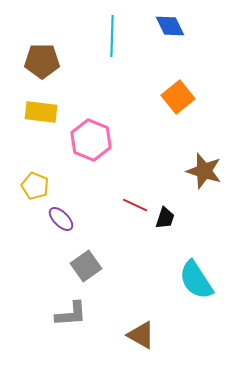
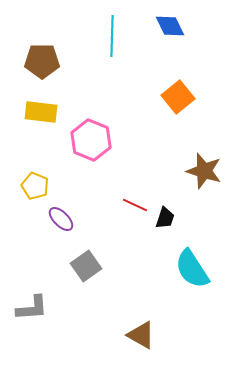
cyan semicircle: moved 4 px left, 11 px up
gray L-shape: moved 39 px left, 6 px up
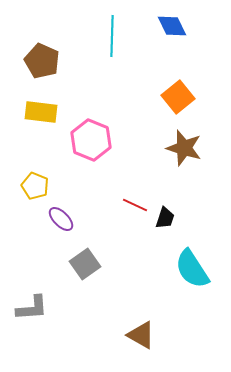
blue diamond: moved 2 px right
brown pentagon: rotated 24 degrees clockwise
brown star: moved 20 px left, 23 px up
gray square: moved 1 px left, 2 px up
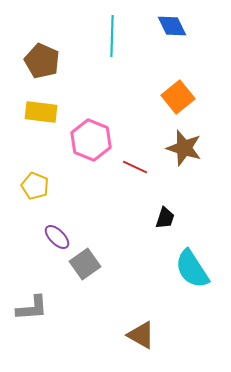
red line: moved 38 px up
purple ellipse: moved 4 px left, 18 px down
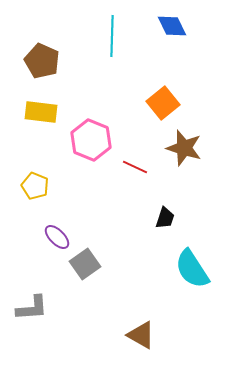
orange square: moved 15 px left, 6 px down
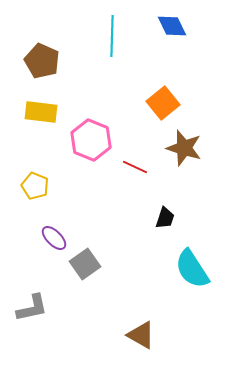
purple ellipse: moved 3 px left, 1 px down
gray L-shape: rotated 8 degrees counterclockwise
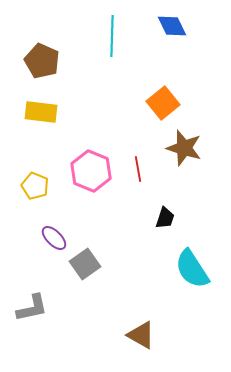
pink hexagon: moved 31 px down
red line: moved 3 px right, 2 px down; rotated 55 degrees clockwise
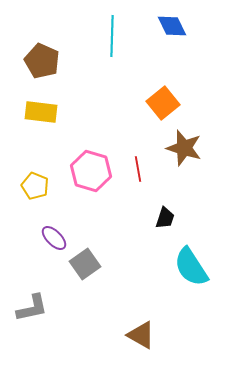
pink hexagon: rotated 6 degrees counterclockwise
cyan semicircle: moved 1 px left, 2 px up
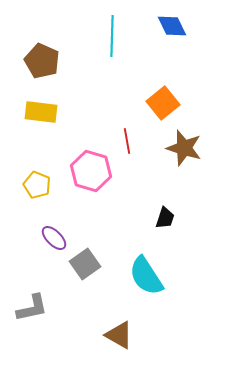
red line: moved 11 px left, 28 px up
yellow pentagon: moved 2 px right, 1 px up
cyan semicircle: moved 45 px left, 9 px down
brown triangle: moved 22 px left
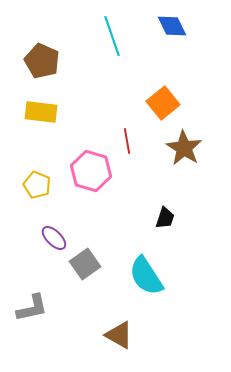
cyan line: rotated 21 degrees counterclockwise
brown star: rotated 15 degrees clockwise
